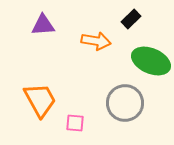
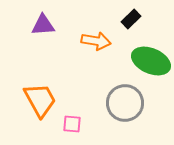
pink square: moved 3 px left, 1 px down
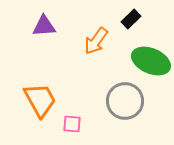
purple triangle: moved 1 px right, 1 px down
orange arrow: rotated 116 degrees clockwise
gray circle: moved 2 px up
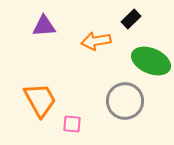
orange arrow: rotated 44 degrees clockwise
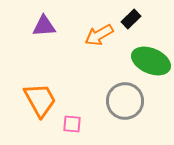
orange arrow: moved 3 px right, 6 px up; rotated 20 degrees counterclockwise
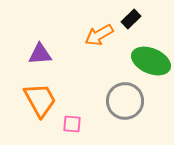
purple triangle: moved 4 px left, 28 px down
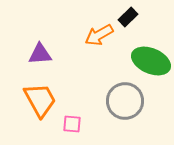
black rectangle: moved 3 px left, 2 px up
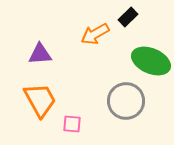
orange arrow: moved 4 px left, 1 px up
gray circle: moved 1 px right
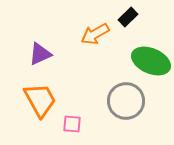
purple triangle: rotated 20 degrees counterclockwise
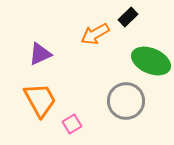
pink square: rotated 36 degrees counterclockwise
